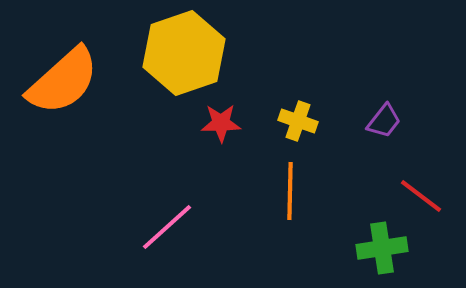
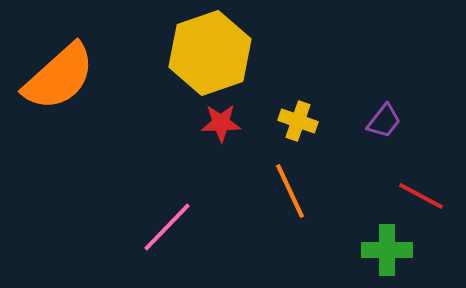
yellow hexagon: moved 26 px right
orange semicircle: moved 4 px left, 4 px up
orange line: rotated 26 degrees counterclockwise
red line: rotated 9 degrees counterclockwise
pink line: rotated 4 degrees counterclockwise
green cross: moved 5 px right, 2 px down; rotated 9 degrees clockwise
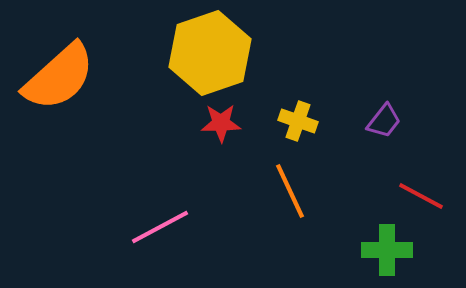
pink line: moved 7 px left; rotated 18 degrees clockwise
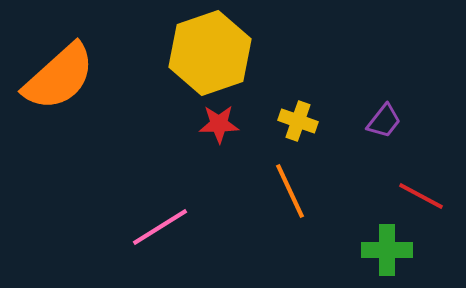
red star: moved 2 px left, 1 px down
pink line: rotated 4 degrees counterclockwise
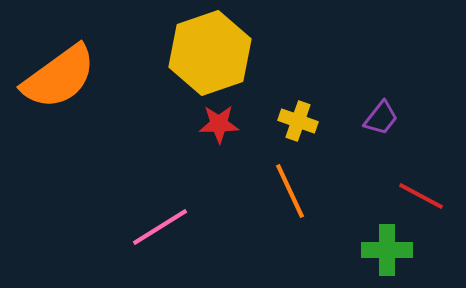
orange semicircle: rotated 6 degrees clockwise
purple trapezoid: moved 3 px left, 3 px up
